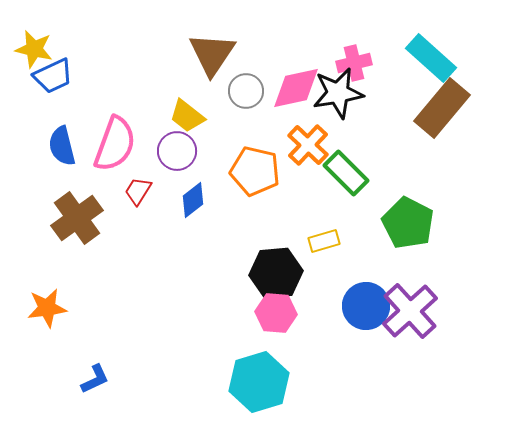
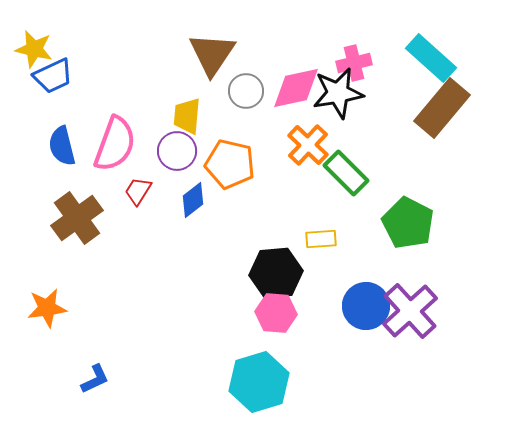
yellow trapezoid: rotated 57 degrees clockwise
orange pentagon: moved 25 px left, 7 px up
yellow rectangle: moved 3 px left, 2 px up; rotated 12 degrees clockwise
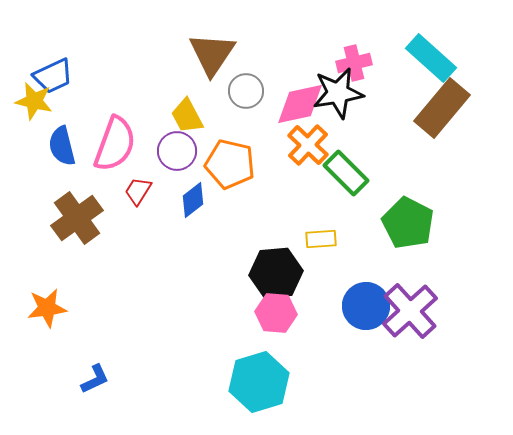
yellow star: moved 52 px down
pink diamond: moved 4 px right, 16 px down
yellow trapezoid: rotated 33 degrees counterclockwise
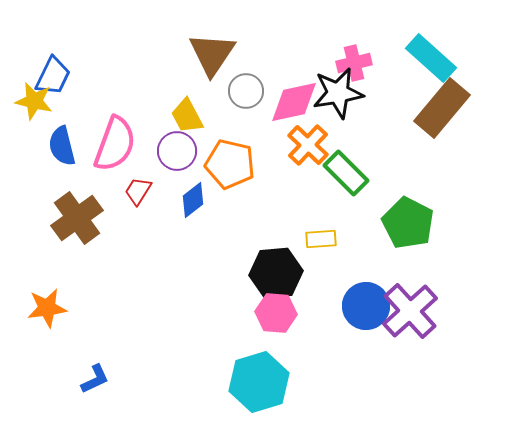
blue trapezoid: rotated 39 degrees counterclockwise
pink diamond: moved 6 px left, 2 px up
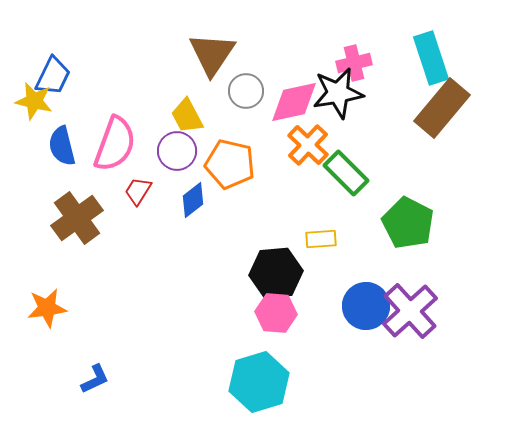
cyan rectangle: rotated 30 degrees clockwise
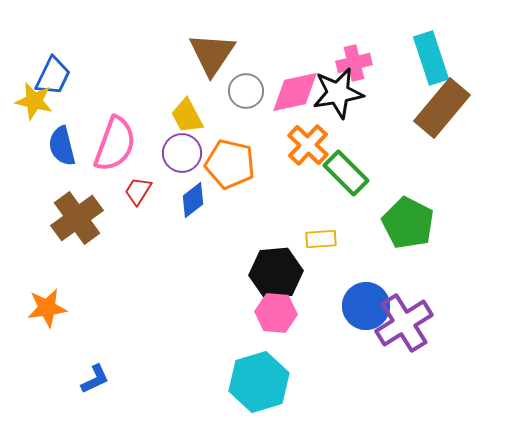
pink diamond: moved 1 px right, 10 px up
purple circle: moved 5 px right, 2 px down
purple cross: moved 6 px left, 12 px down; rotated 10 degrees clockwise
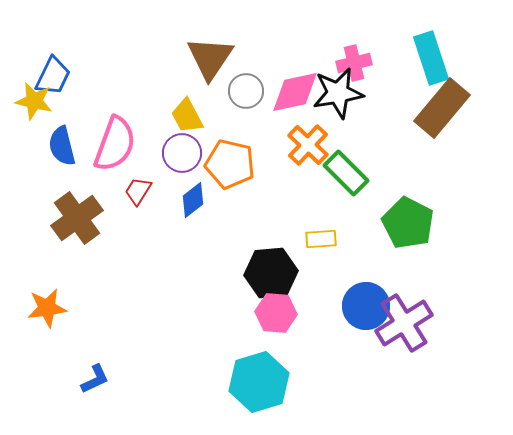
brown triangle: moved 2 px left, 4 px down
black hexagon: moved 5 px left
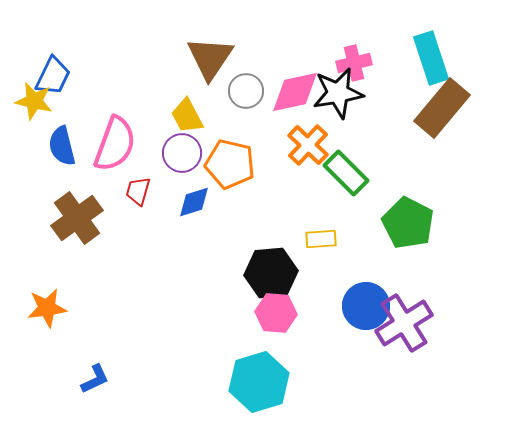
red trapezoid: rotated 16 degrees counterclockwise
blue diamond: moved 1 px right, 2 px down; rotated 21 degrees clockwise
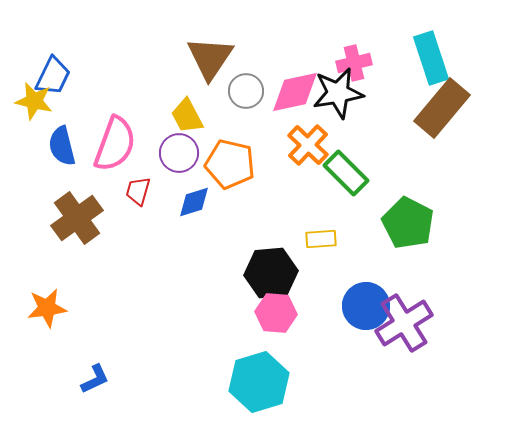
purple circle: moved 3 px left
